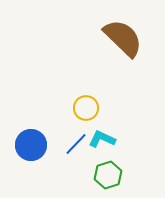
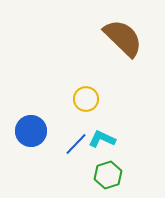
yellow circle: moved 9 px up
blue circle: moved 14 px up
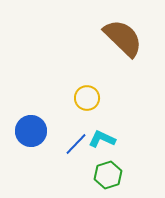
yellow circle: moved 1 px right, 1 px up
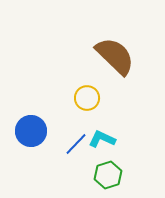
brown semicircle: moved 8 px left, 18 px down
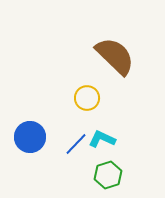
blue circle: moved 1 px left, 6 px down
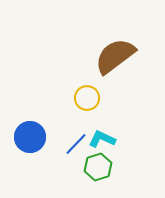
brown semicircle: rotated 81 degrees counterclockwise
green hexagon: moved 10 px left, 8 px up
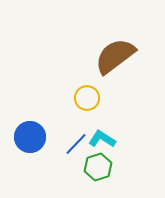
cyan L-shape: rotated 8 degrees clockwise
